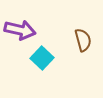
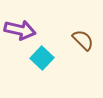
brown semicircle: rotated 30 degrees counterclockwise
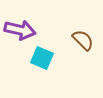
cyan square: rotated 20 degrees counterclockwise
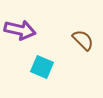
cyan square: moved 9 px down
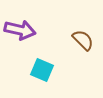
cyan square: moved 3 px down
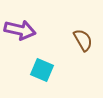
brown semicircle: rotated 15 degrees clockwise
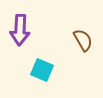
purple arrow: rotated 80 degrees clockwise
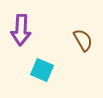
purple arrow: moved 1 px right
